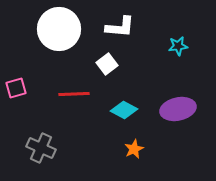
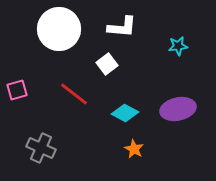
white L-shape: moved 2 px right
pink square: moved 1 px right, 2 px down
red line: rotated 40 degrees clockwise
cyan diamond: moved 1 px right, 3 px down
orange star: rotated 18 degrees counterclockwise
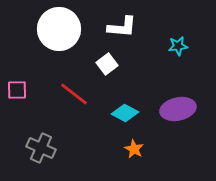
pink square: rotated 15 degrees clockwise
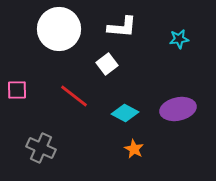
cyan star: moved 1 px right, 7 px up
red line: moved 2 px down
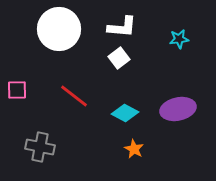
white square: moved 12 px right, 6 px up
gray cross: moved 1 px left, 1 px up; rotated 12 degrees counterclockwise
